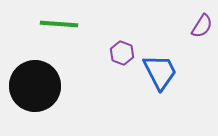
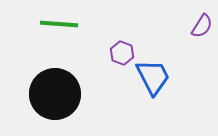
blue trapezoid: moved 7 px left, 5 px down
black circle: moved 20 px right, 8 px down
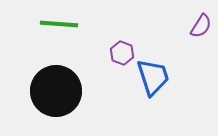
purple semicircle: moved 1 px left
blue trapezoid: rotated 9 degrees clockwise
black circle: moved 1 px right, 3 px up
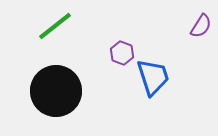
green line: moved 4 px left, 2 px down; rotated 42 degrees counterclockwise
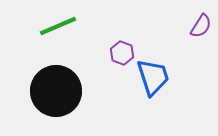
green line: moved 3 px right; rotated 15 degrees clockwise
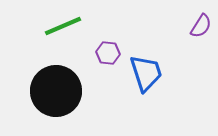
green line: moved 5 px right
purple hexagon: moved 14 px left; rotated 15 degrees counterclockwise
blue trapezoid: moved 7 px left, 4 px up
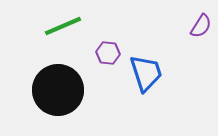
black circle: moved 2 px right, 1 px up
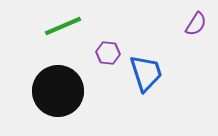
purple semicircle: moved 5 px left, 2 px up
black circle: moved 1 px down
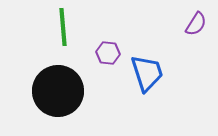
green line: moved 1 px down; rotated 72 degrees counterclockwise
blue trapezoid: moved 1 px right
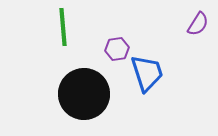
purple semicircle: moved 2 px right
purple hexagon: moved 9 px right, 4 px up; rotated 15 degrees counterclockwise
black circle: moved 26 px right, 3 px down
